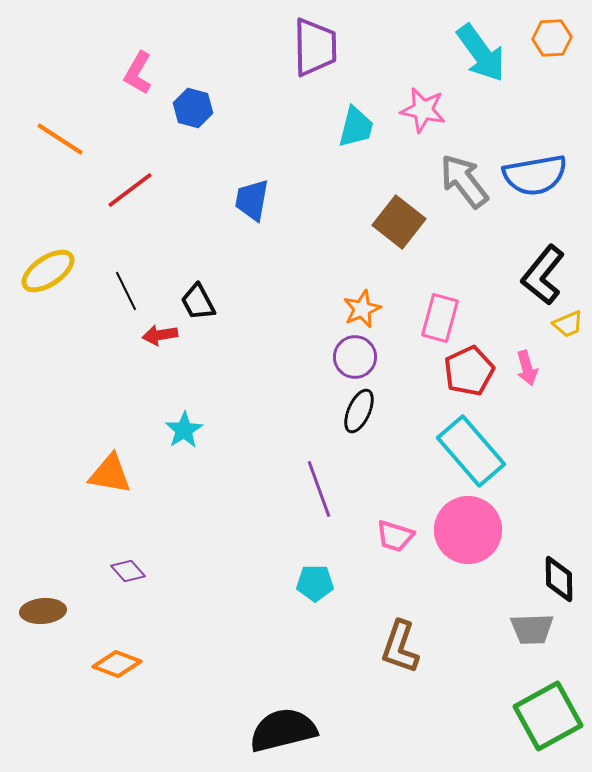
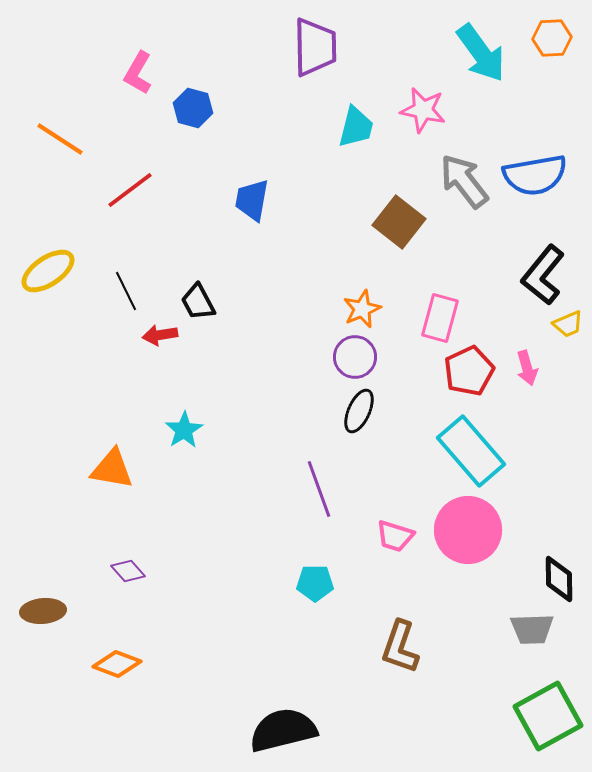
orange triangle: moved 2 px right, 5 px up
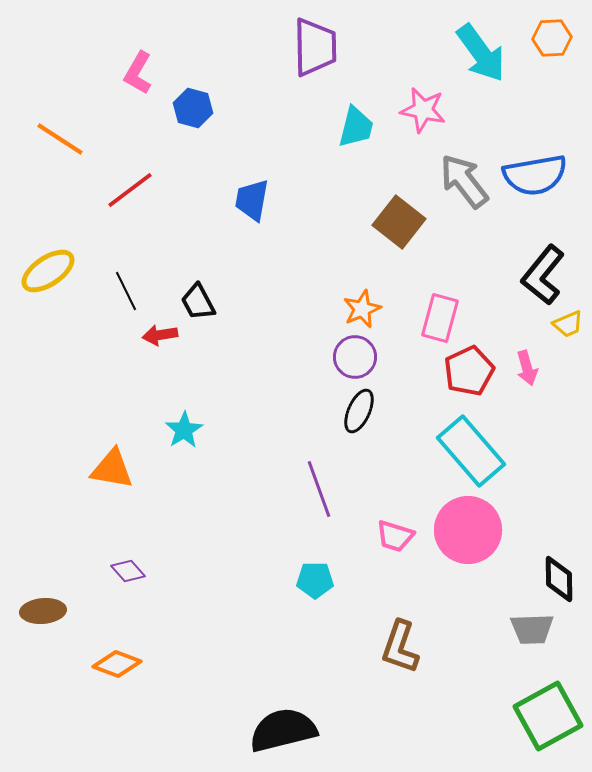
cyan pentagon: moved 3 px up
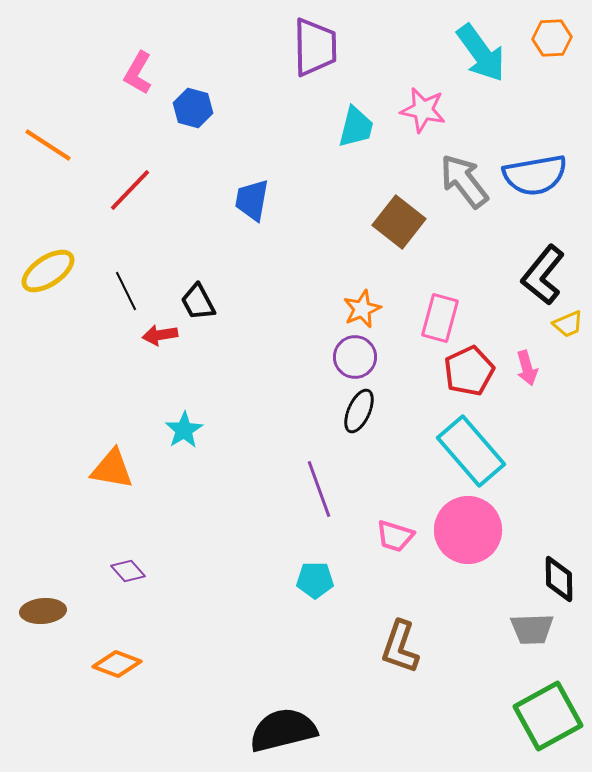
orange line: moved 12 px left, 6 px down
red line: rotated 9 degrees counterclockwise
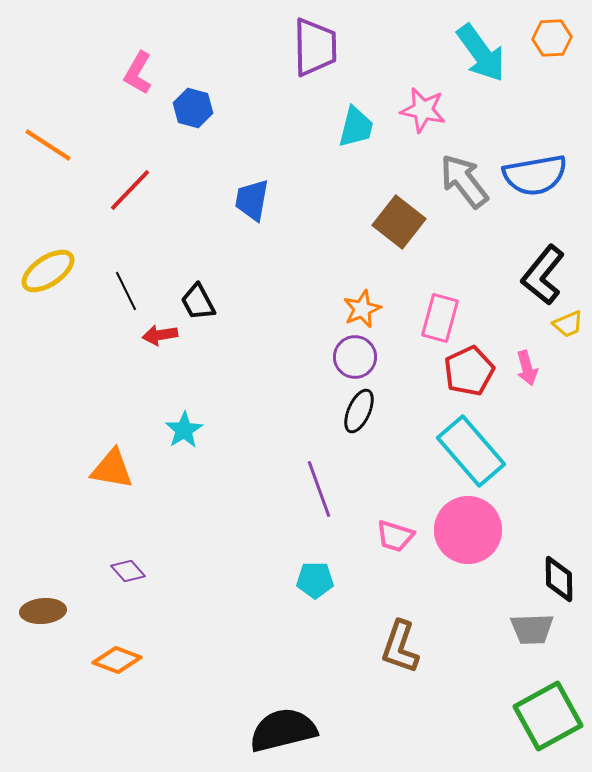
orange diamond: moved 4 px up
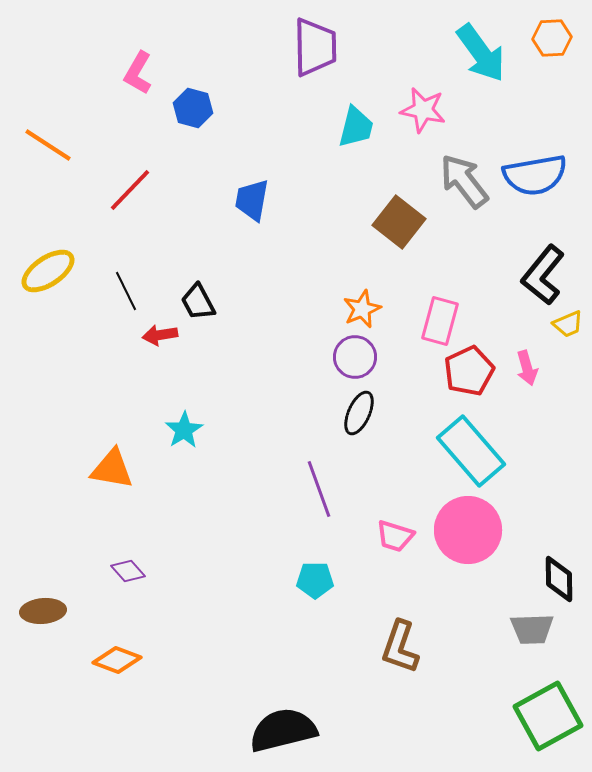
pink rectangle: moved 3 px down
black ellipse: moved 2 px down
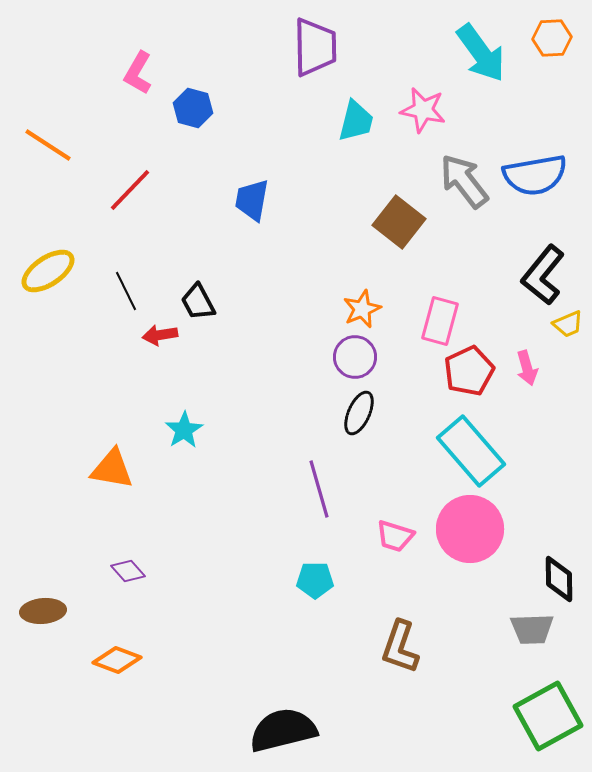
cyan trapezoid: moved 6 px up
purple line: rotated 4 degrees clockwise
pink circle: moved 2 px right, 1 px up
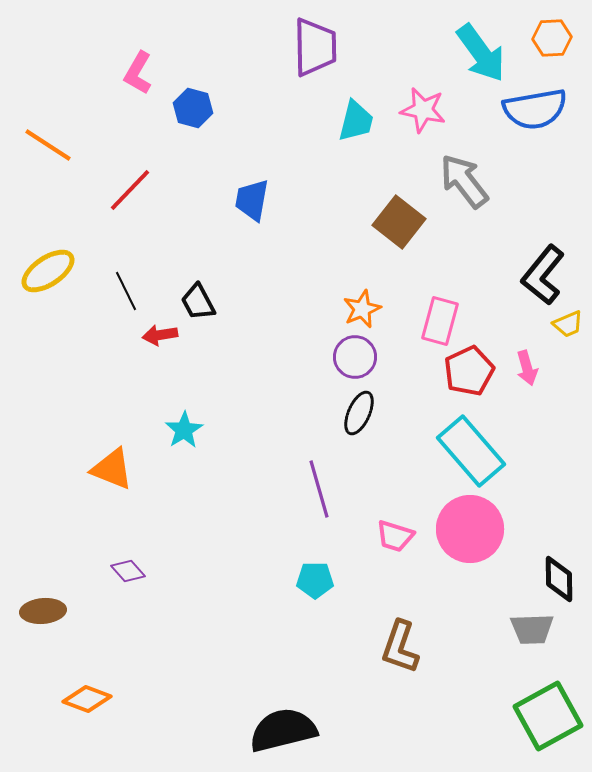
blue semicircle: moved 66 px up
orange triangle: rotated 12 degrees clockwise
orange diamond: moved 30 px left, 39 px down
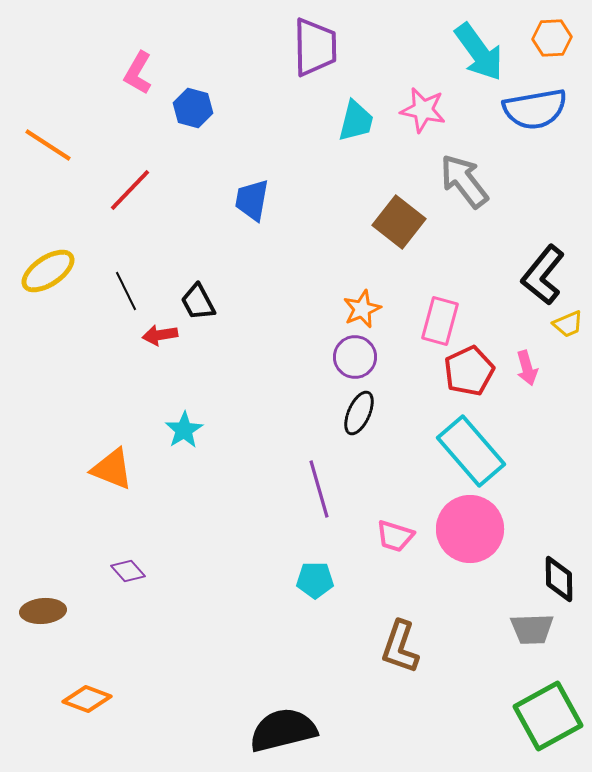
cyan arrow: moved 2 px left, 1 px up
